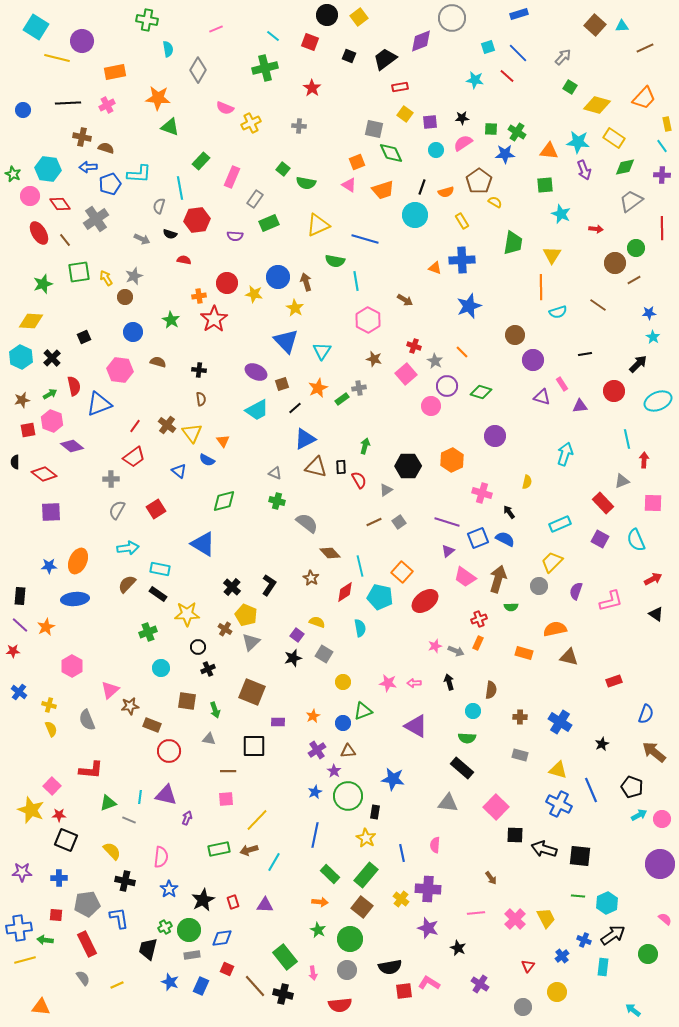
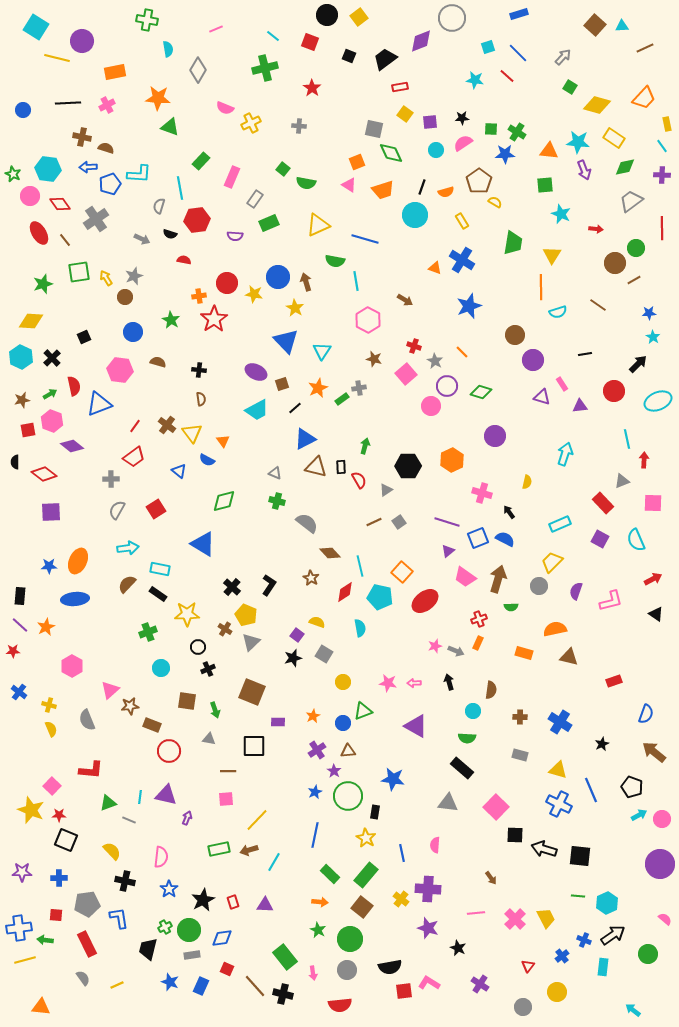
blue cross at (462, 260): rotated 35 degrees clockwise
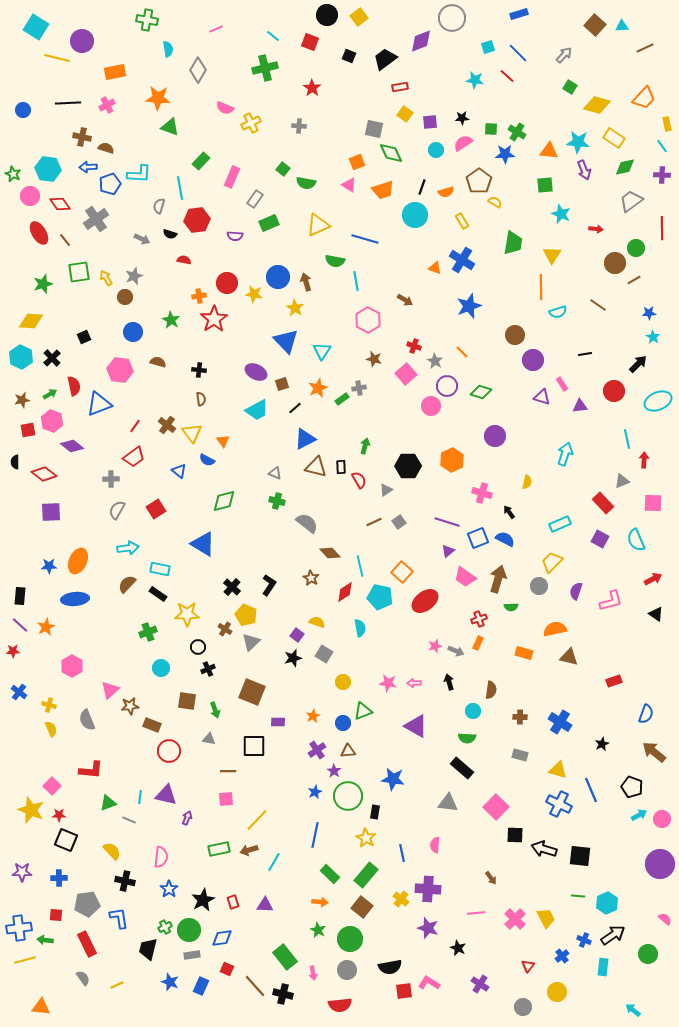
gray arrow at (563, 57): moved 1 px right, 2 px up
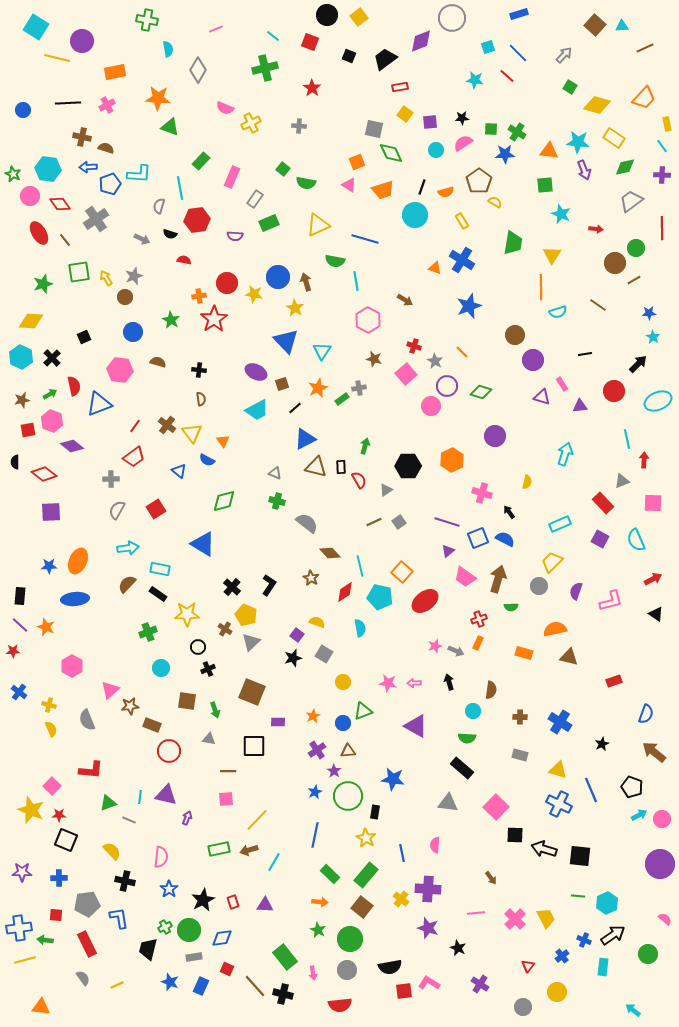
orange star at (46, 627): rotated 24 degrees counterclockwise
gray rectangle at (192, 955): moved 2 px right, 2 px down
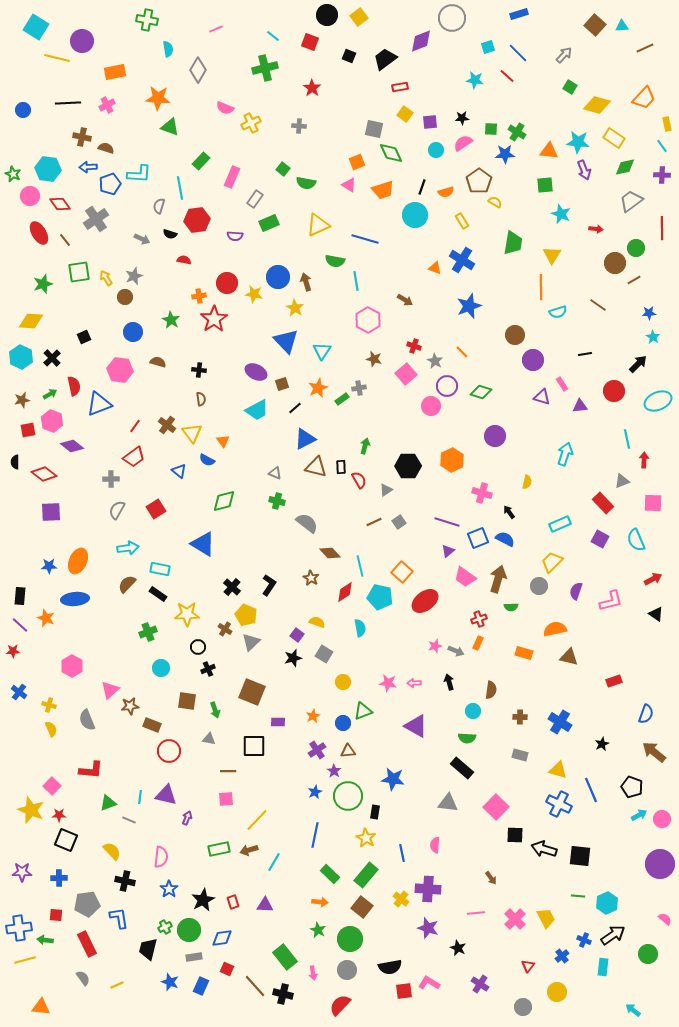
orange star at (46, 627): moved 9 px up
red semicircle at (340, 1005): rotated 140 degrees clockwise
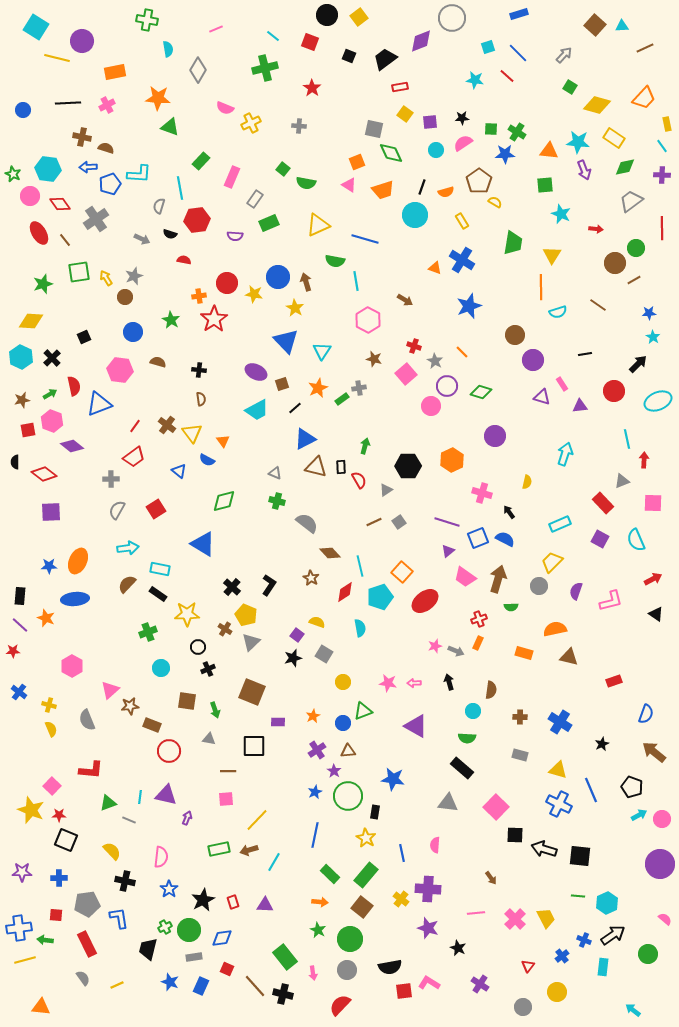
cyan pentagon at (380, 597): rotated 30 degrees counterclockwise
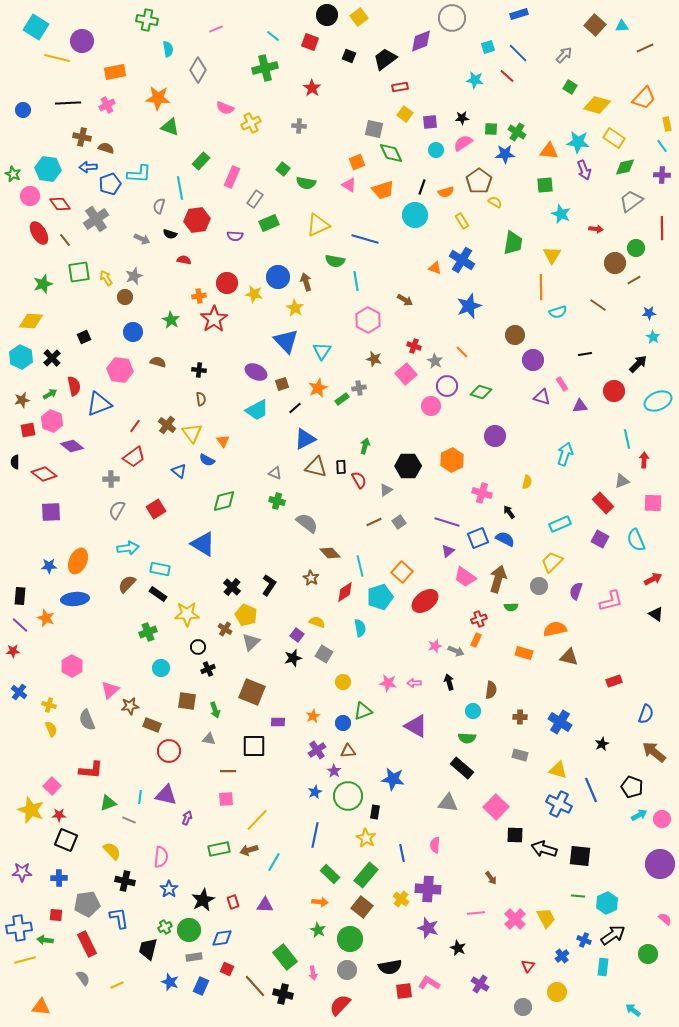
orange rectangle at (478, 643): moved 2 px left, 3 px up
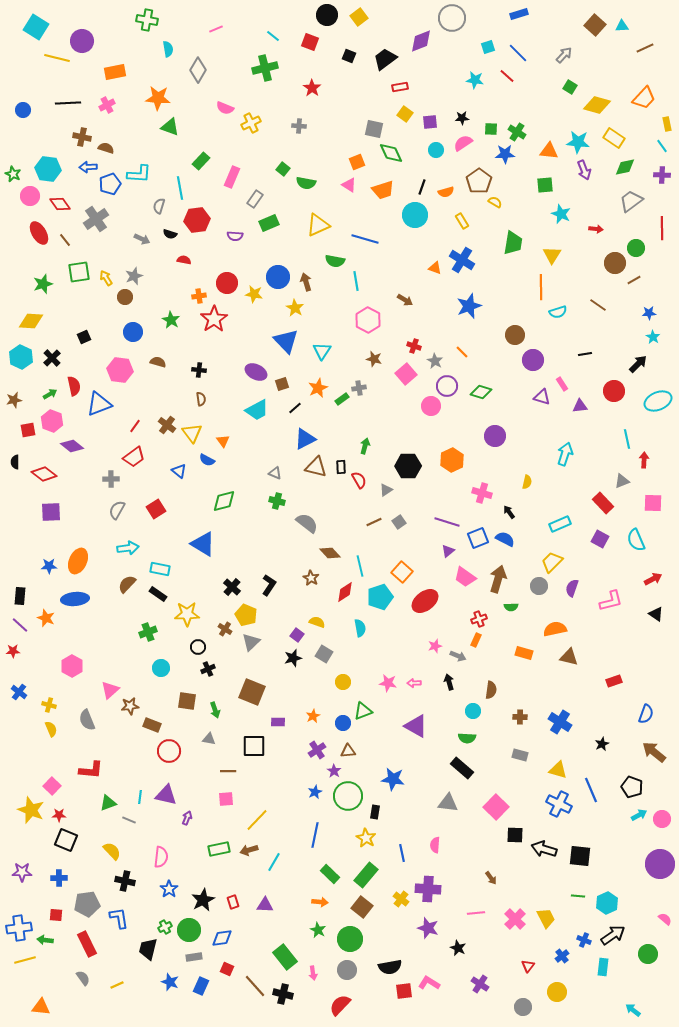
brown star at (22, 400): moved 8 px left
purple semicircle at (576, 591): moved 4 px left, 3 px up
gray arrow at (456, 651): moved 2 px right, 5 px down
